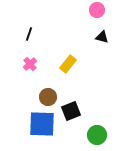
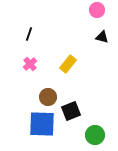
green circle: moved 2 px left
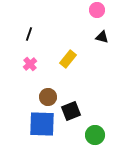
yellow rectangle: moved 5 px up
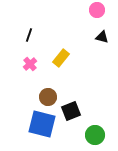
black line: moved 1 px down
yellow rectangle: moved 7 px left, 1 px up
blue square: rotated 12 degrees clockwise
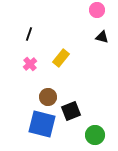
black line: moved 1 px up
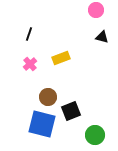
pink circle: moved 1 px left
yellow rectangle: rotated 30 degrees clockwise
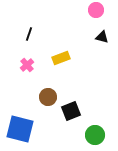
pink cross: moved 3 px left, 1 px down
blue square: moved 22 px left, 5 px down
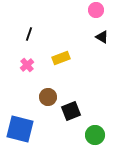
black triangle: rotated 16 degrees clockwise
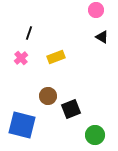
black line: moved 1 px up
yellow rectangle: moved 5 px left, 1 px up
pink cross: moved 6 px left, 7 px up
brown circle: moved 1 px up
black square: moved 2 px up
blue square: moved 2 px right, 4 px up
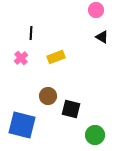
black line: moved 2 px right; rotated 16 degrees counterclockwise
black square: rotated 36 degrees clockwise
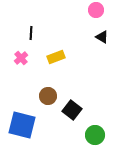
black square: moved 1 px right, 1 px down; rotated 24 degrees clockwise
